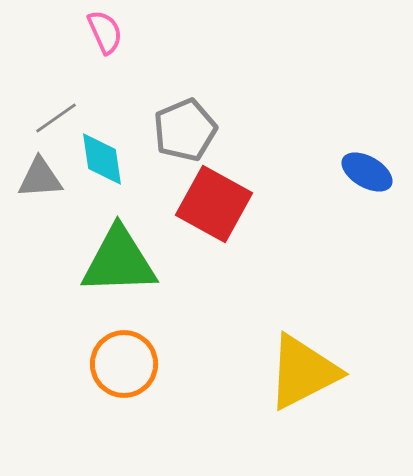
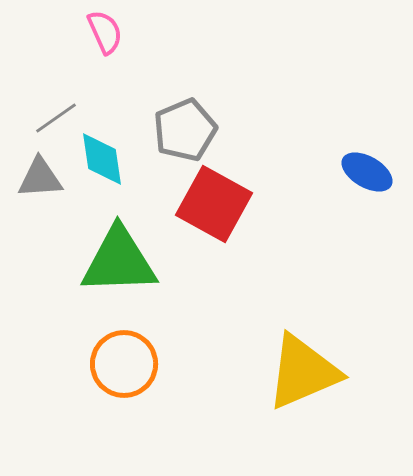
yellow triangle: rotated 4 degrees clockwise
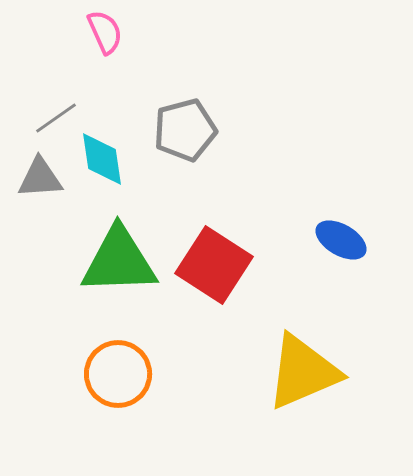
gray pentagon: rotated 8 degrees clockwise
blue ellipse: moved 26 px left, 68 px down
red square: moved 61 px down; rotated 4 degrees clockwise
orange circle: moved 6 px left, 10 px down
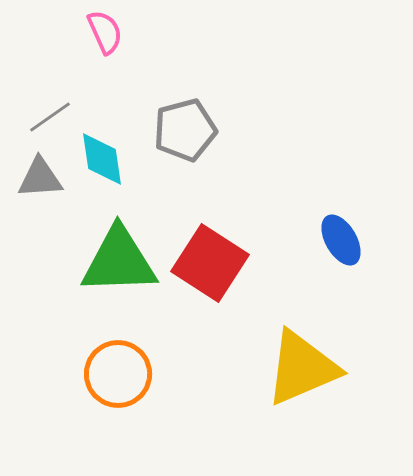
gray line: moved 6 px left, 1 px up
blue ellipse: rotated 30 degrees clockwise
red square: moved 4 px left, 2 px up
yellow triangle: moved 1 px left, 4 px up
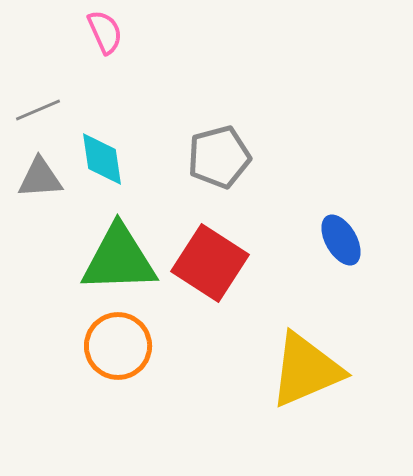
gray line: moved 12 px left, 7 px up; rotated 12 degrees clockwise
gray pentagon: moved 34 px right, 27 px down
green triangle: moved 2 px up
yellow triangle: moved 4 px right, 2 px down
orange circle: moved 28 px up
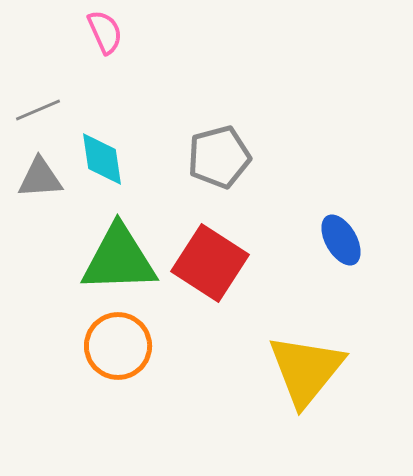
yellow triangle: rotated 28 degrees counterclockwise
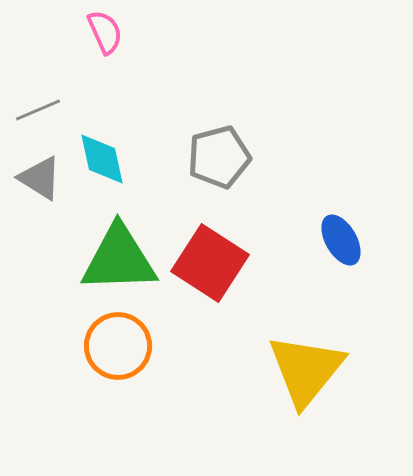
cyan diamond: rotated 4 degrees counterclockwise
gray triangle: rotated 36 degrees clockwise
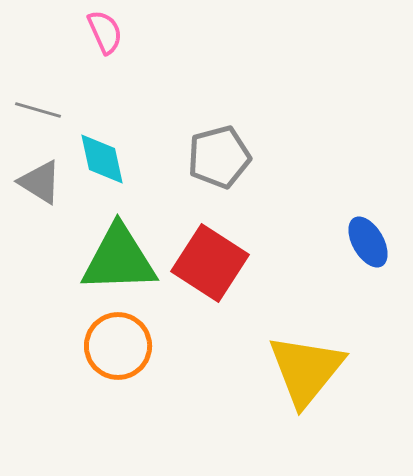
gray line: rotated 39 degrees clockwise
gray triangle: moved 4 px down
blue ellipse: moved 27 px right, 2 px down
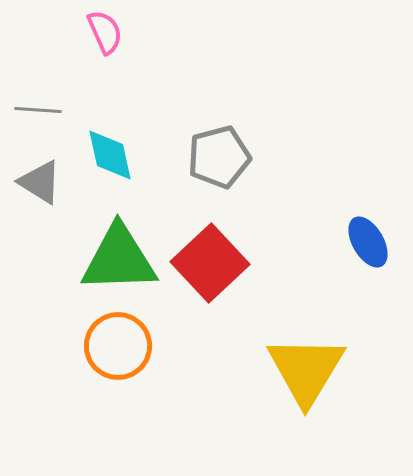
gray line: rotated 12 degrees counterclockwise
cyan diamond: moved 8 px right, 4 px up
red square: rotated 14 degrees clockwise
yellow triangle: rotated 8 degrees counterclockwise
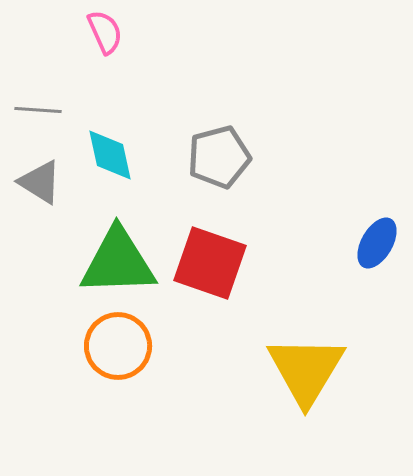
blue ellipse: moved 9 px right, 1 px down; rotated 60 degrees clockwise
green triangle: moved 1 px left, 3 px down
red square: rotated 28 degrees counterclockwise
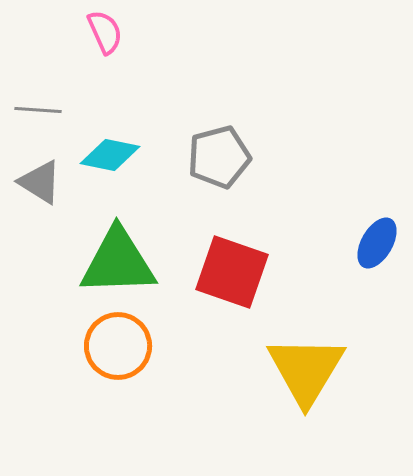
cyan diamond: rotated 66 degrees counterclockwise
red square: moved 22 px right, 9 px down
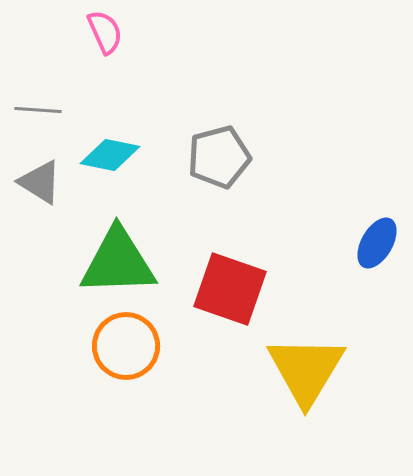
red square: moved 2 px left, 17 px down
orange circle: moved 8 px right
